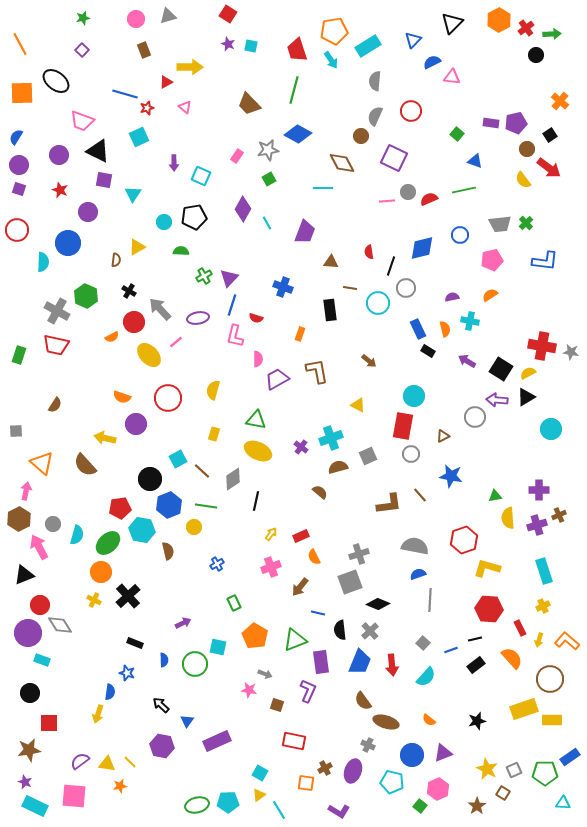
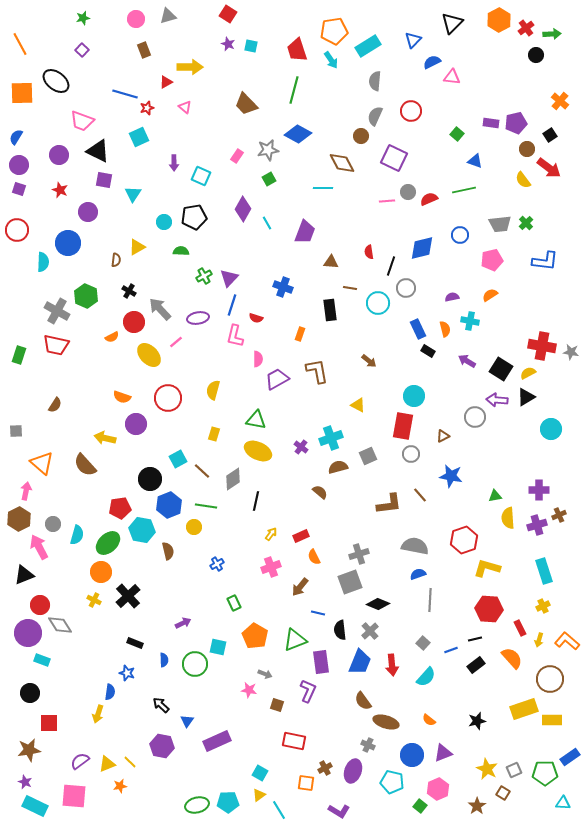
brown trapezoid at (249, 104): moved 3 px left
yellow triangle at (107, 764): rotated 30 degrees counterclockwise
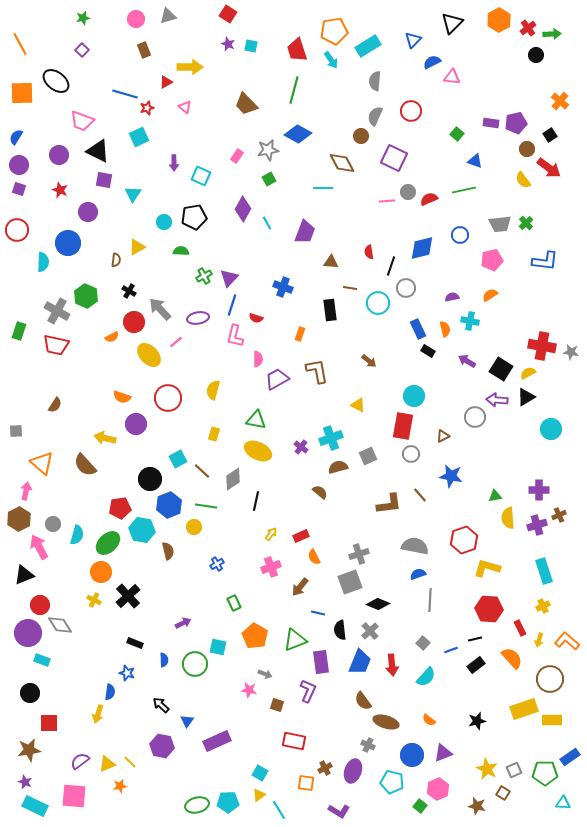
red cross at (526, 28): moved 2 px right
green rectangle at (19, 355): moved 24 px up
brown star at (477, 806): rotated 24 degrees counterclockwise
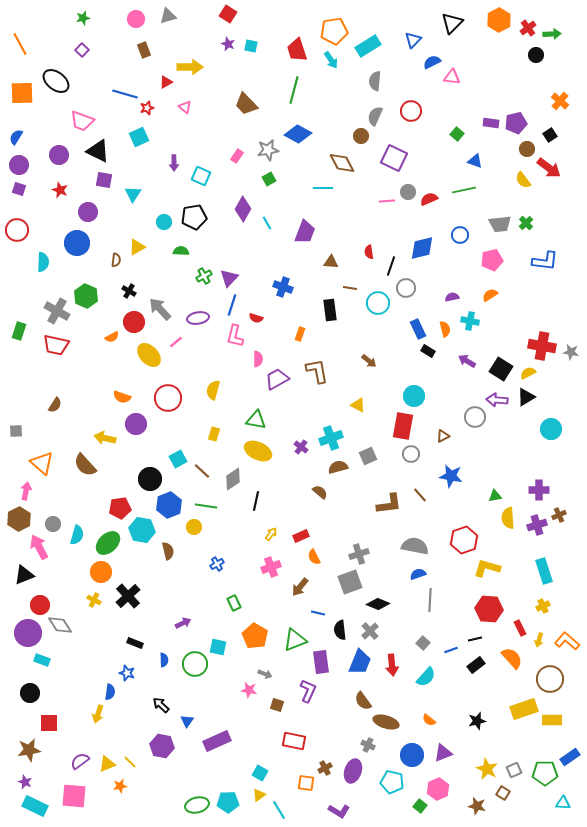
blue circle at (68, 243): moved 9 px right
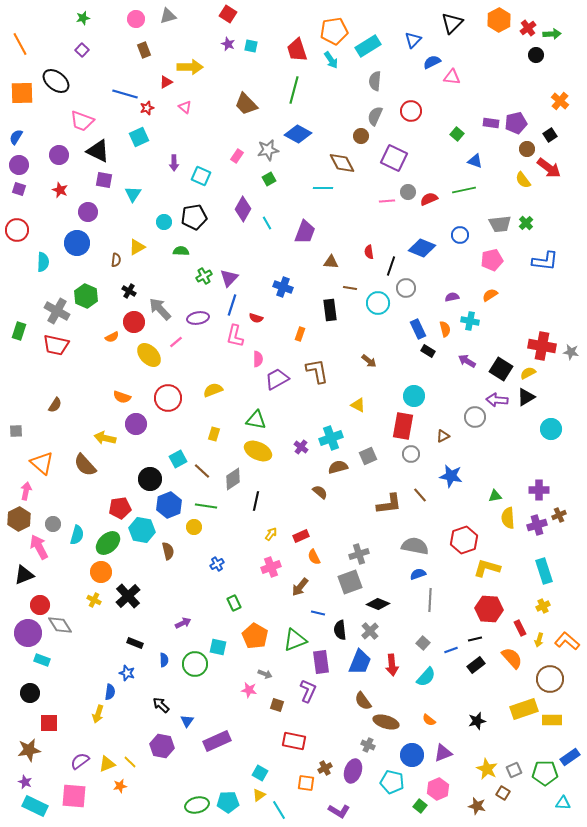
blue diamond at (422, 248): rotated 36 degrees clockwise
yellow semicircle at (213, 390): rotated 54 degrees clockwise
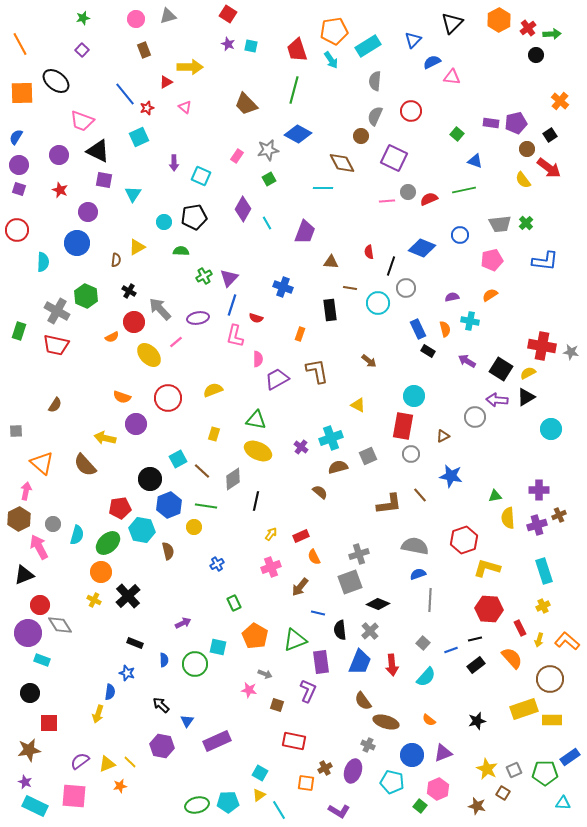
blue line at (125, 94): rotated 35 degrees clockwise
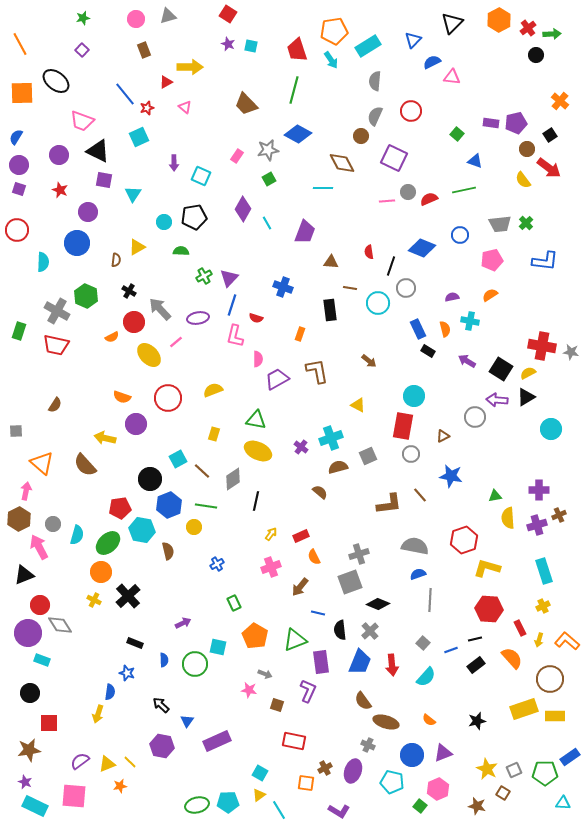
yellow rectangle at (552, 720): moved 3 px right, 4 px up
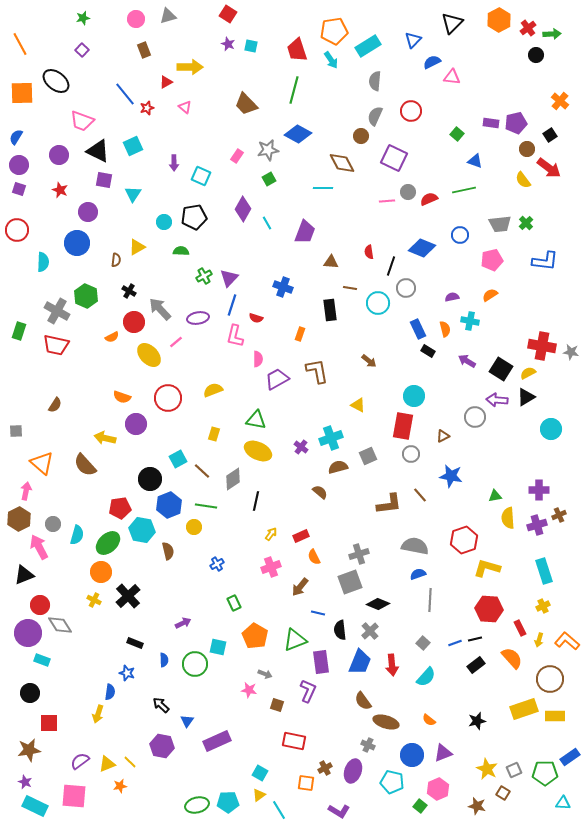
cyan square at (139, 137): moved 6 px left, 9 px down
blue line at (451, 650): moved 4 px right, 7 px up
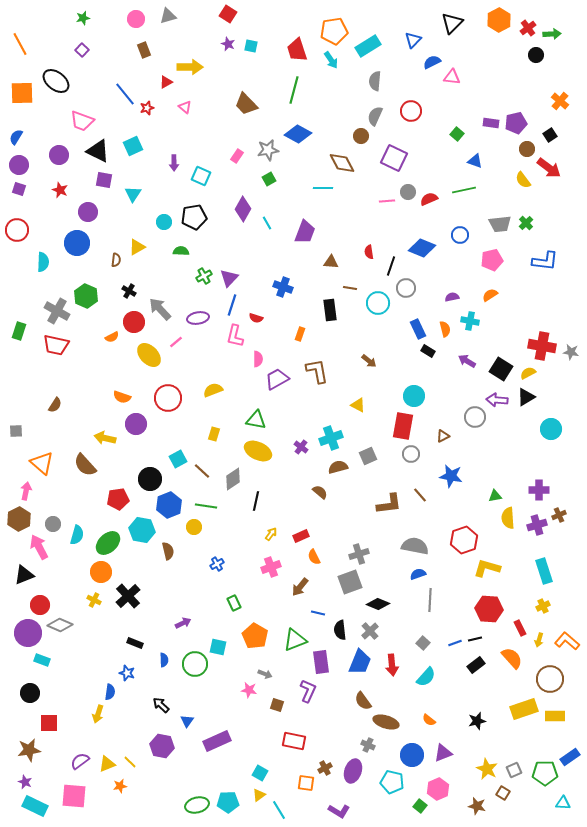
red pentagon at (120, 508): moved 2 px left, 9 px up
gray diamond at (60, 625): rotated 35 degrees counterclockwise
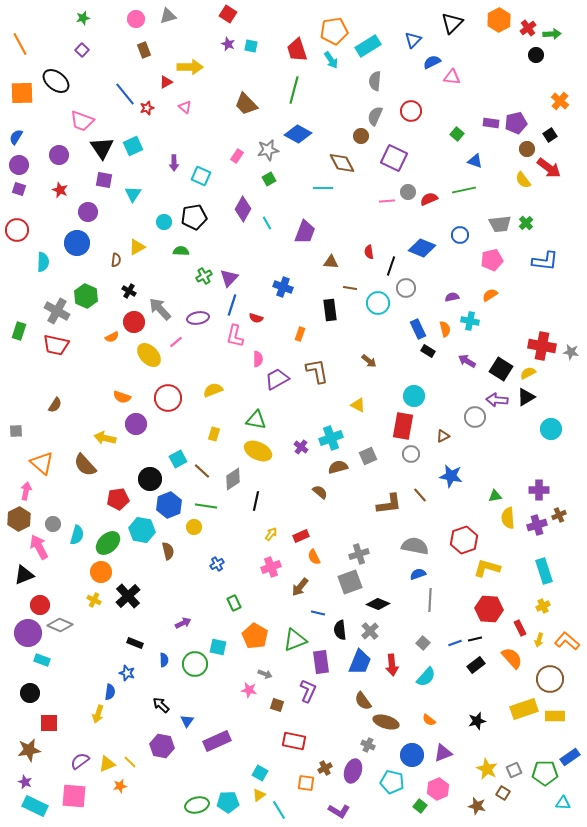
black triangle at (98, 151): moved 4 px right, 3 px up; rotated 30 degrees clockwise
